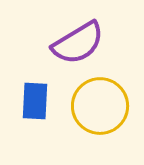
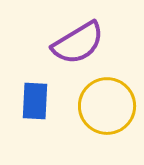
yellow circle: moved 7 px right
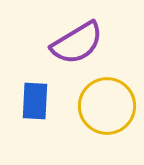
purple semicircle: moved 1 px left
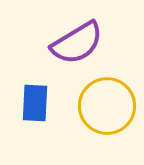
blue rectangle: moved 2 px down
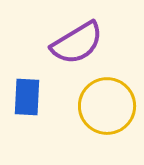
blue rectangle: moved 8 px left, 6 px up
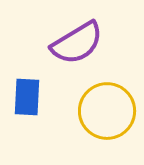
yellow circle: moved 5 px down
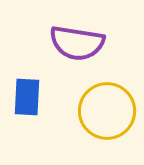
purple semicircle: rotated 40 degrees clockwise
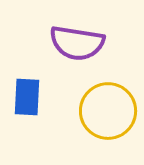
yellow circle: moved 1 px right
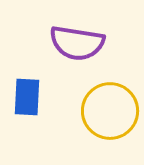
yellow circle: moved 2 px right
